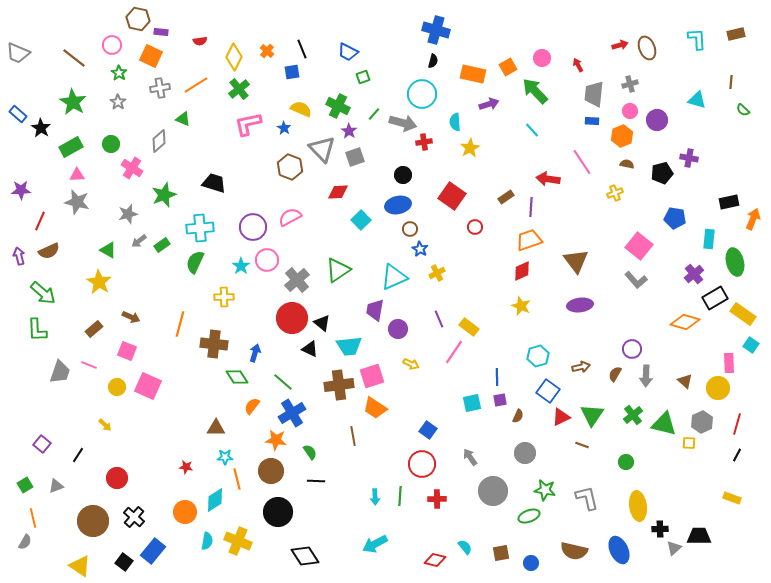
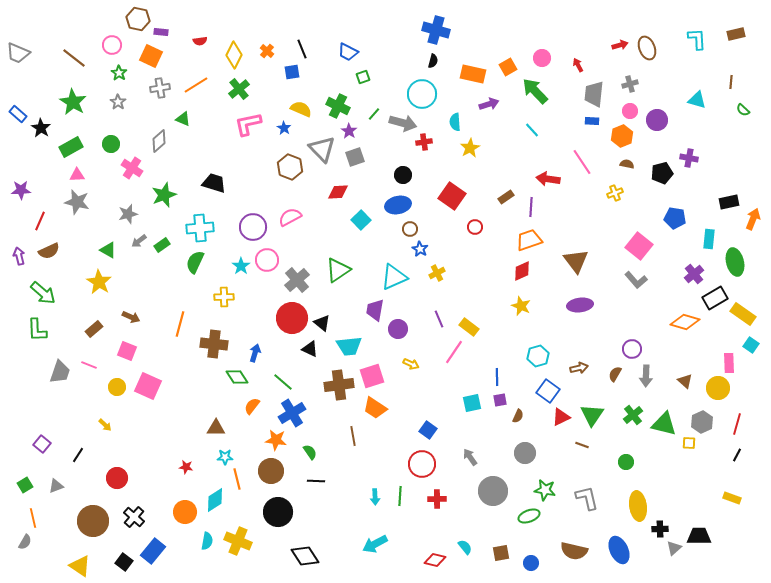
yellow diamond at (234, 57): moved 2 px up
brown arrow at (581, 367): moved 2 px left, 1 px down
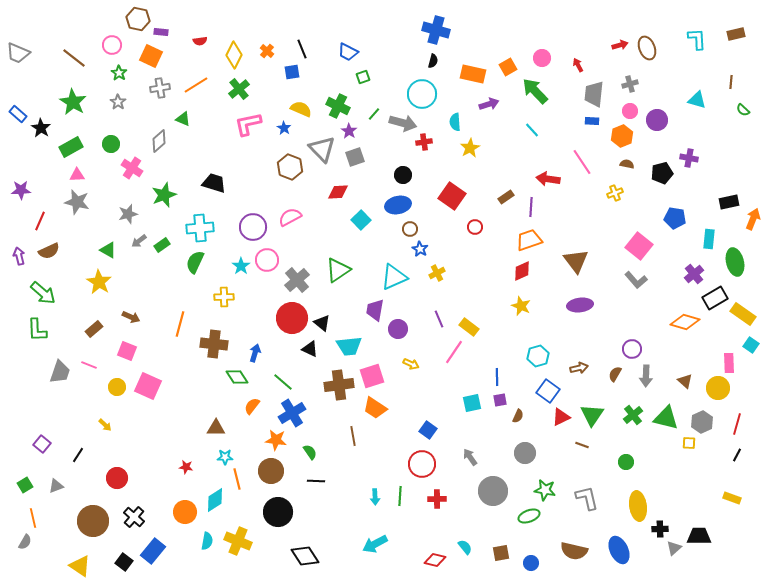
green triangle at (664, 424): moved 2 px right, 6 px up
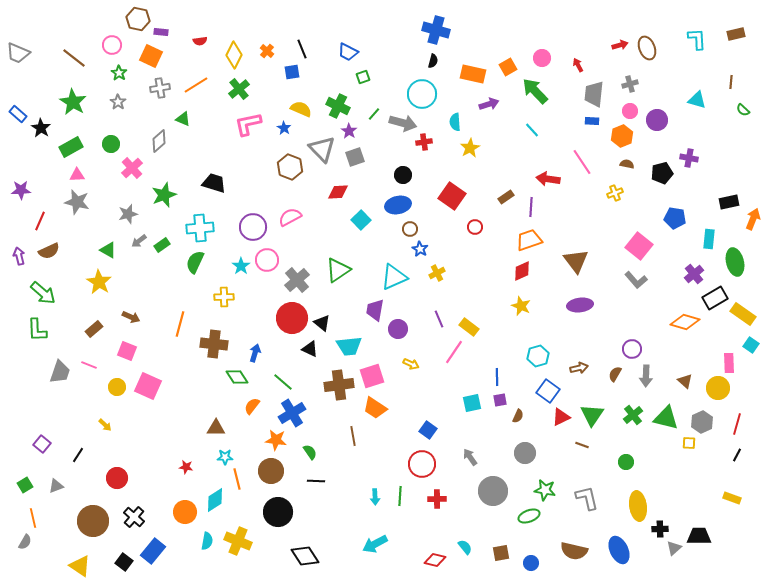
pink cross at (132, 168): rotated 15 degrees clockwise
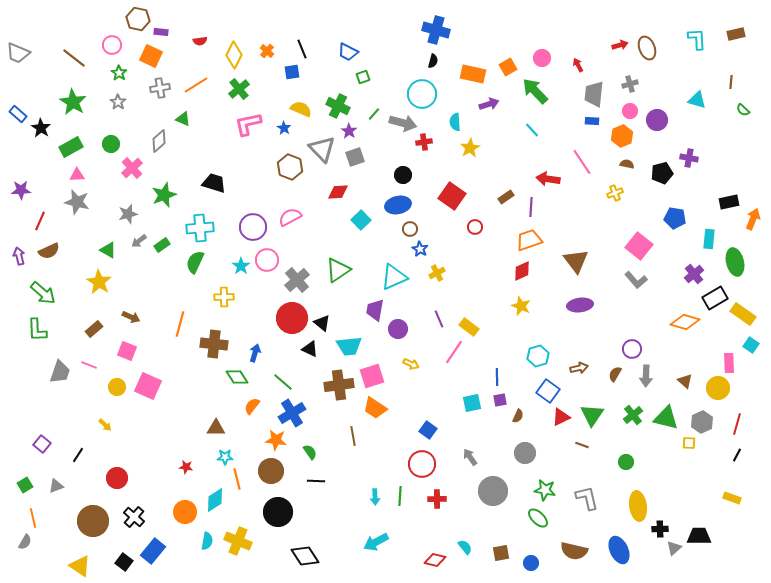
green ellipse at (529, 516): moved 9 px right, 2 px down; rotated 65 degrees clockwise
cyan arrow at (375, 544): moved 1 px right, 2 px up
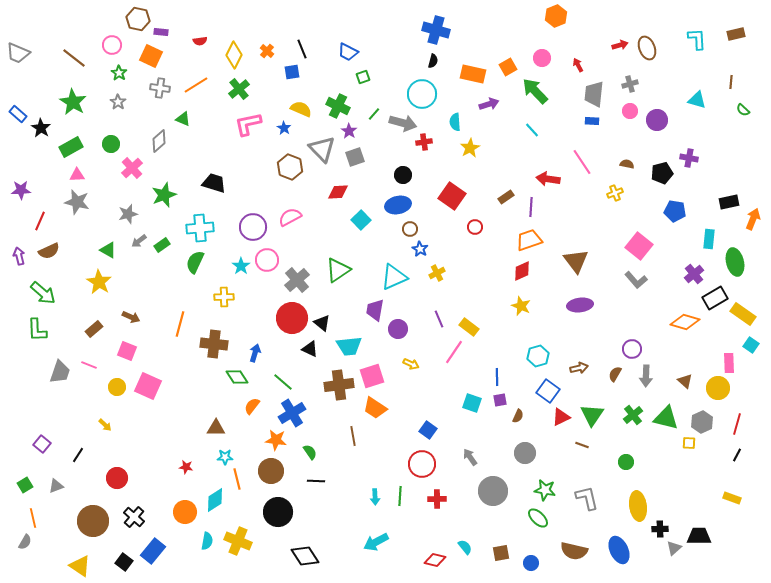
gray cross at (160, 88): rotated 18 degrees clockwise
orange hexagon at (622, 136): moved 66 px left, 120 px up
blue pentagon at (675, 218): moved 7 px up
cyan square at (472, 403): rotated 30 degrees clockwise
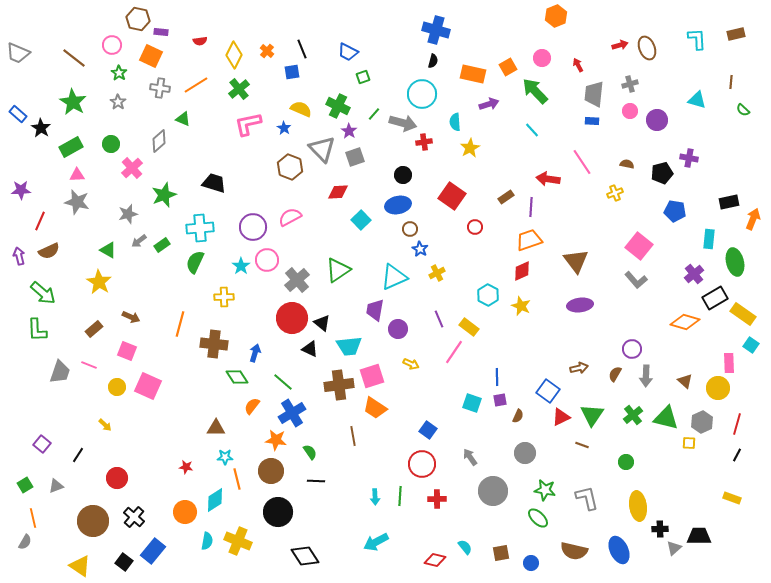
cyan hexagon at (538, 356): moved 50 px left, 61 px up; rotated 15 degrees counterclockwise
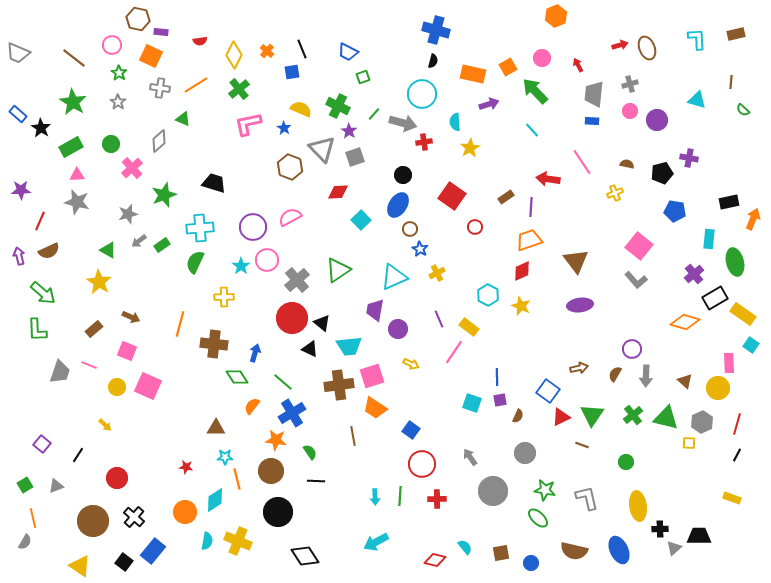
blue ellipse at (398, 205): rotated 45 degrees counterclockwise
blue square at (428, 430): moved 17 px left
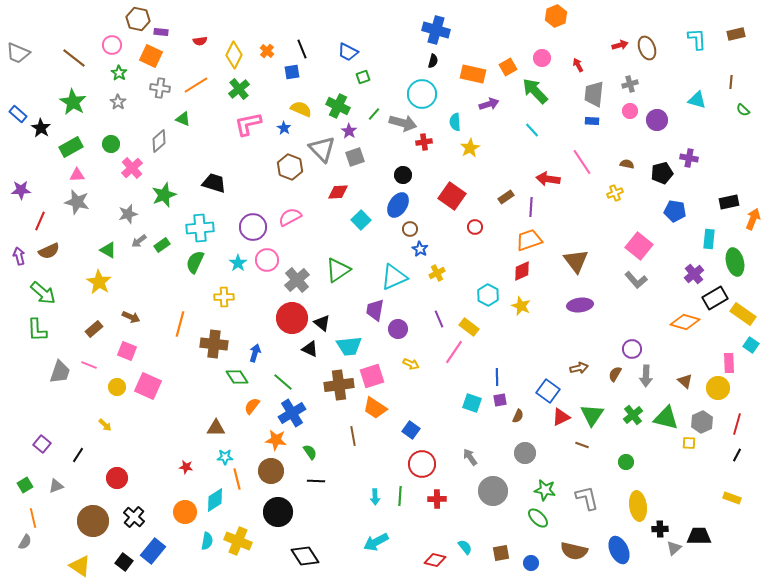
cyan star at (241, 266): moved 3 px left, 3 px up
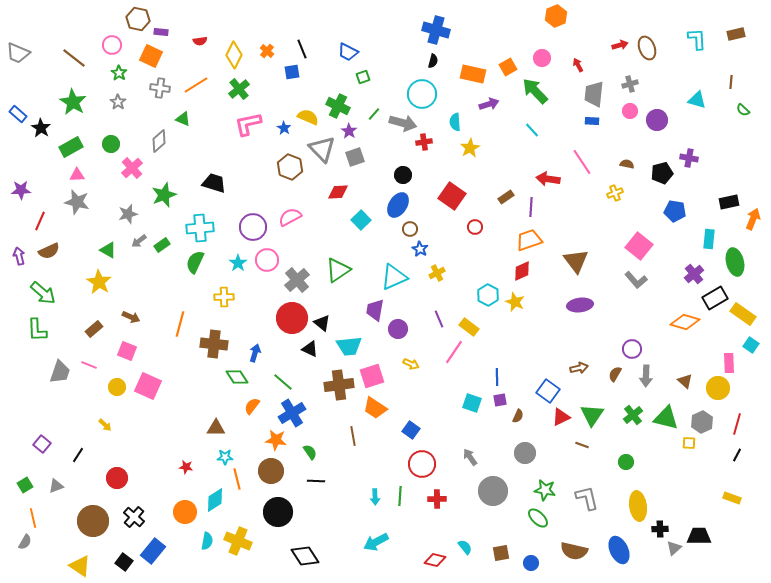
yellow semicircle at (301, 109): moved 7 px right, 8 px down
yellow star at (521, 306): moved 6 px left, 4 px up
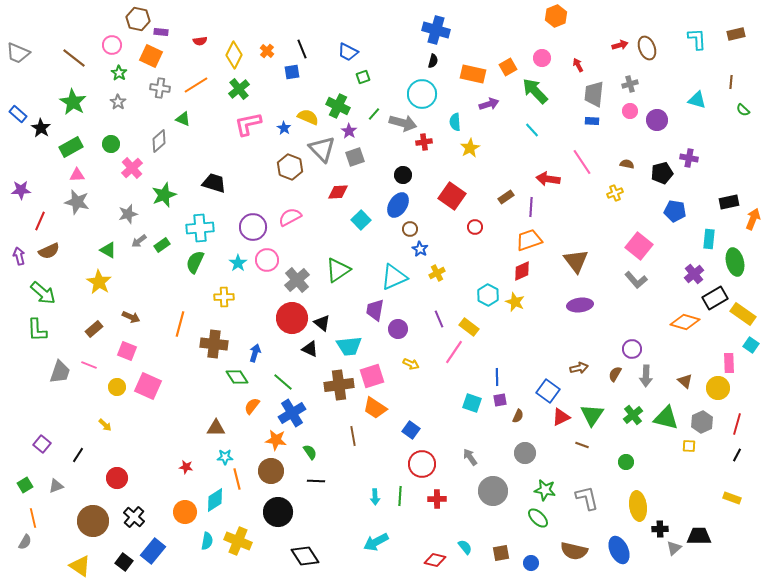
yellow square at (689, 443): moved 3 px down
